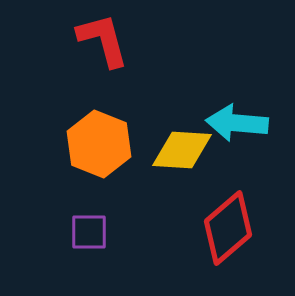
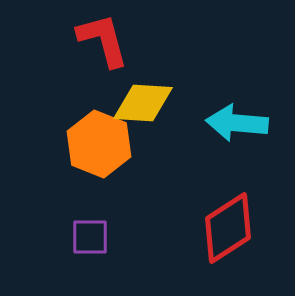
yellow diamond: moved 39 px left, 47 px up
red diamond: rotated 8 degrees clockwise
purple square: moved 1 px right, 5 px down
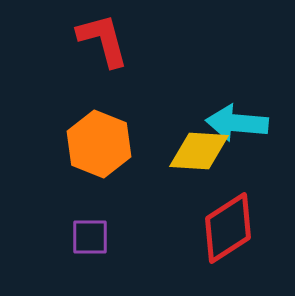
yellow diamond: moved 56 px right, 48 px down
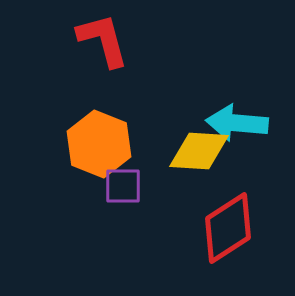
purple square: moved 33 px right, 51 px up
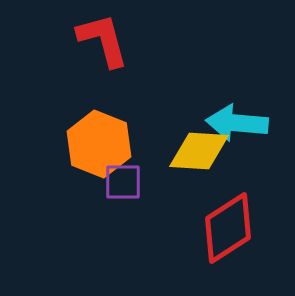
purple square: moved 4 px up
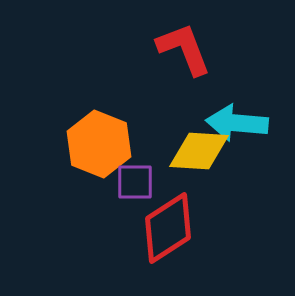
red L-shape: moved 81 px right, 9 px down; rotated 6 degrees counterclockwise
purple square: moved 12 px right
red diamond: moved 60 px left
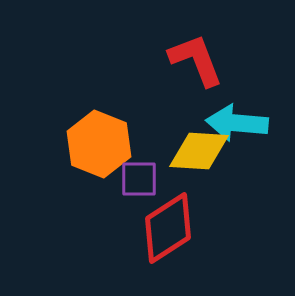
red L-shape: moved 12 px right, 11 px down
purple square: moved 4 px right, 3 px up
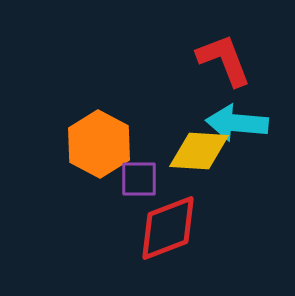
red L-shape: moved 28 px right
orange hexagon: rotated 6 degrees clockwise
red diamond: rotated 12 degrees clockwise
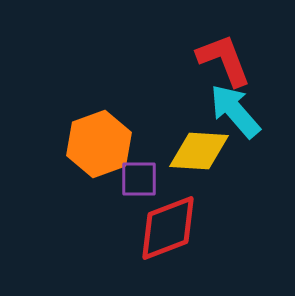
cyan arrow: moved 2 px left, 12 px up; rotated 44 degrees clockwise
orange hexagon: rotated 12 degrees clockwise
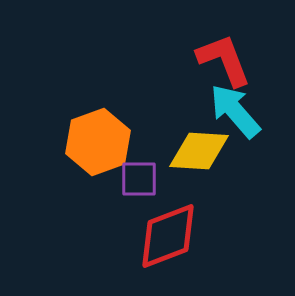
orange hexagon: moved 1 px left, 2 px up
red diamond: moved 8 px down
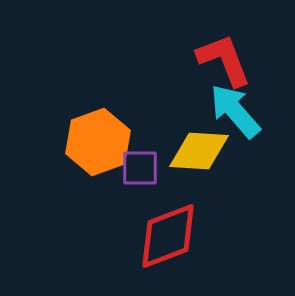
purple square: moved 1 px right, 11 px up
